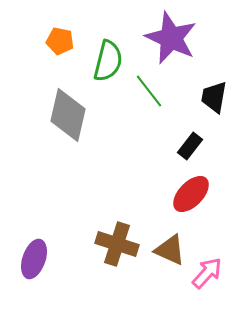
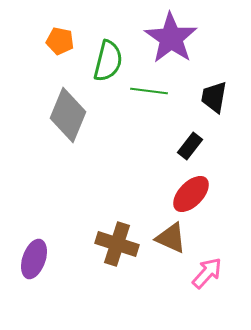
purple star: rotated 10 degrees clockwise
green line: rotated 45 degrees counterclockwise
gray diamond: rotated 10 degrees clockwise
brown triangle: moved 1 px right, 12 px up
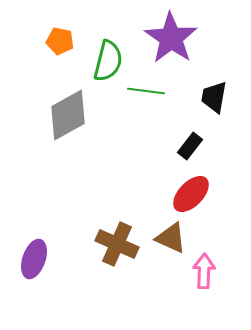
green line: moved 3 px left
gray diamond: rotated 38 degrees clockwise
brown cross: rotated 6 degrees clockwise
pink arrow: moved 3 px left, 2 px up; rotated 40 degrees counterclockwise
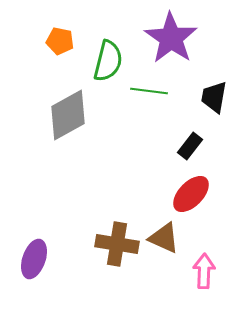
green line: moved 3 px right
brown triangle: moved 7 px left
brown cross: rotated 15 degrees counterclockwise
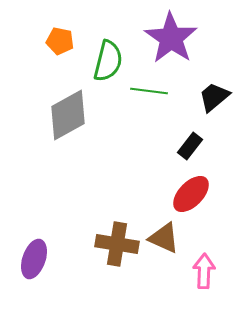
black trapezoid: rotated 40 degrees clockwise
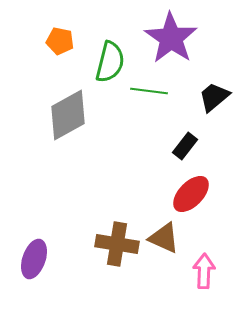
green semicircle: moved 2 px right, 1 px down
black rectangle: moved 5 px left
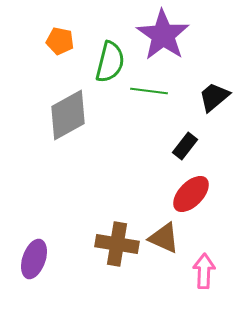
purple star: moved 8 px left, 3 px up
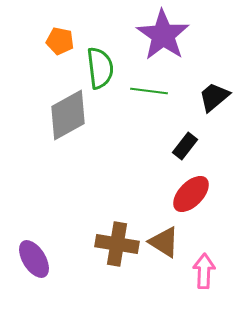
green semicircle: moved 10 px left, 6 px down; rotated 21 degrees counterclockwise
brown triangle: moved 4 px down; rotated 8 degrees clockwise
purple ellipse: rotated 51 degrees counterclockwise
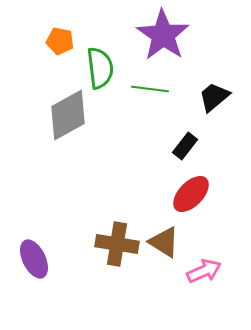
green line: moved 1 px right, 2 px up
purple ellipse: rotated 6 degrees clockwise
pink arrow: rotated 64 degrees clockwise
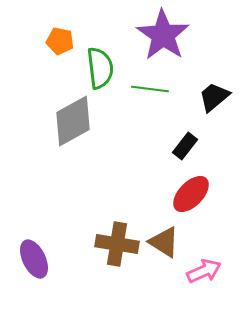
gray diamond: moved 5 px right, 6 px down
